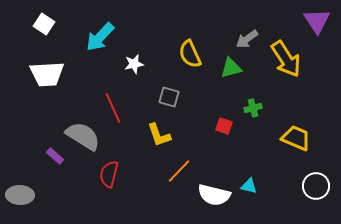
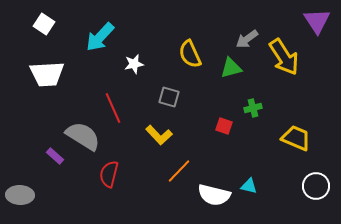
yellow arrow: moved 2 px left, 2 px up
yellow L-shape: rotated 24 degrees counterclockwise
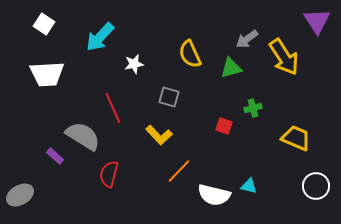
gray ellipse: rotated 32 degrees counterclockwise
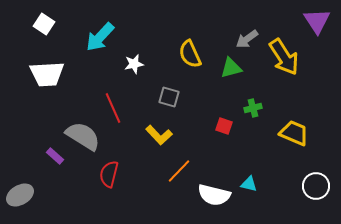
yellow trapezoid: moved 2 px left, 5 px up
cyan triangle: moved 2 px up
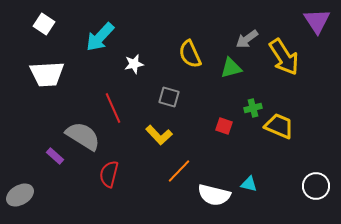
yellow trapezoid: moved 15 px left, 7 px up
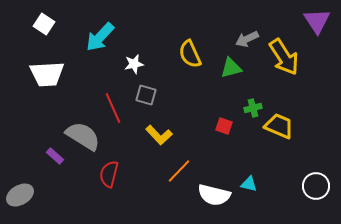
gray arrow: rotated 10 degrees clockwise
gray square: moved 23 px left, 2 px up
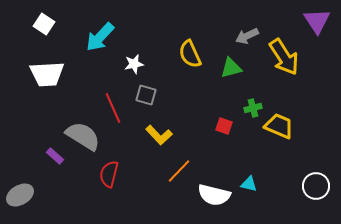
gray arrow: moved 3 px up
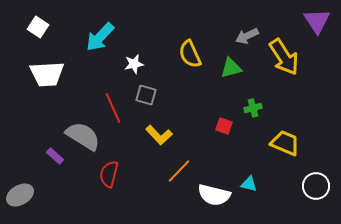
white square: moved 6 px left, 3 px down
yellow trapezoid: moved 6 px right, 17 px down
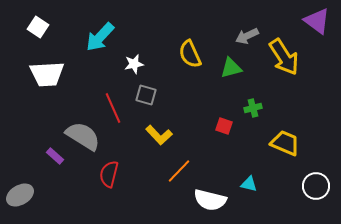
purple triangle: rotated 20 degrees counterclockwise
white semicircle: moved 4 px left, 5 px down
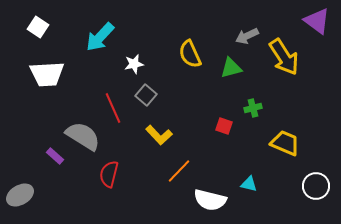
gray square: rotated 25 degrees clockwise
